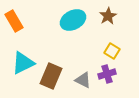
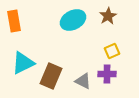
orange rectangle: rotated 20 degrees clockwise
yellow square: rotated 35 degrees clockwise
purple cross: rotated 18 degrees clockwise
gray triangle: moved 1 px down
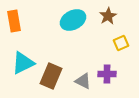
yellow square: moved 9 px right, 8 px up
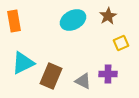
purple cross: moved 1 px right
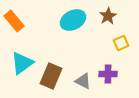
orange rectangle: rotated 30 degrees counterclockwise
cyan triangle: moved 1 px left; rotated 10 degrees counterclockwise
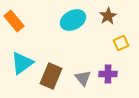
gray triangle: moved 3 px up; rotated 24 degrees clockwise
